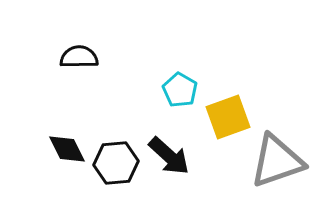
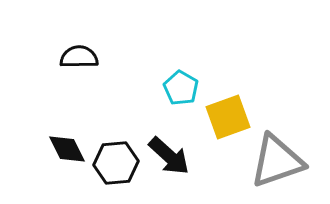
cyan pentagon: moved 1 px right, 2 px up
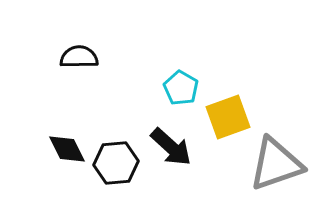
black arrow: moved 2 px right, 9 px up
gray triangle: moved 1 px left, 3 px down
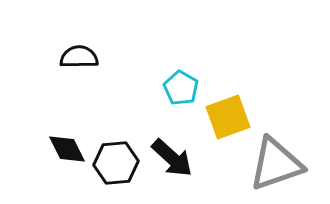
black arrow: moved 1 px right, 11 px down
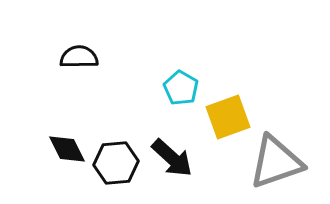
gray triangle: moved 2 px up
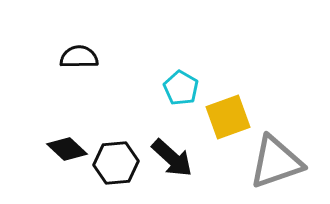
black diamond: rotated 21 degrees counterclockwise
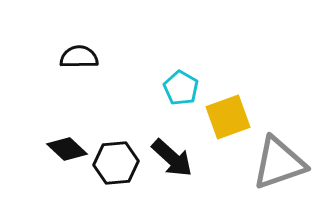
gray triangle: moved 3 px right, 1 px down
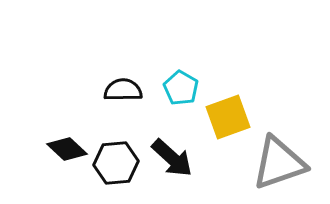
black semicircle: moved 44 px right, 33 px down
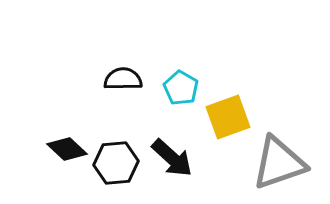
black semicircle: moved 11 px up
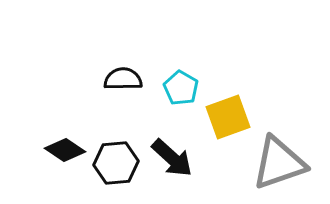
black diamond: moved 2 px left, 1 px down; rotated 9 degrees counterclockwise
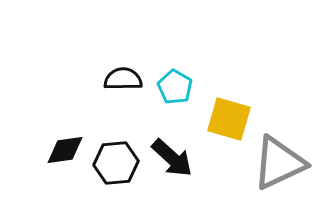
cyan pentagon: moved 6 px left, 1 px up
yellow square: moved 1 px right, 2 px down; rotated 36 degrees clockwise
black diamond: rotated 42 degrees counterclockwise
gray triangle: rotated 6 degrees counterclockwise
